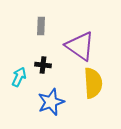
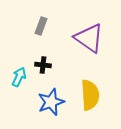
gray rectangle: rotated 18 degrees clockwise
purple triangle: moved 9 px right, 8 px up
yellow semicircle: moved 3 px left, 12 px down
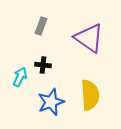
cyan arrow: moved 1 px right
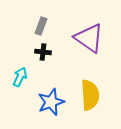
black cross: moved 13 px up
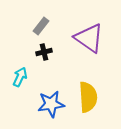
gray rectangle: rotated 18 degrees clockwise
black cross: moved 1 px right; rotated 21 degrees counterclockwise
yellow semicircle: moved 2 px left, 2 px down
blue star: moved 2 px down; rotated 12 degrees clockwise
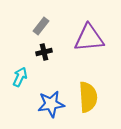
purple triangle: rotated 40 degrees counterclockwise
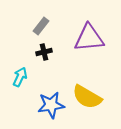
yellow semicircle: moved 1 px left; rotated 124 degrees clockwise
blue star: moved 1 px down
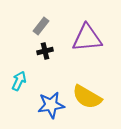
purple triangle: moved 2 px left
black cross: moved 1 px right, 1 px up
cyan arrow: moved 1 px left, 4 px down
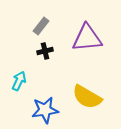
blue star: moved 6 px left, 5 px down
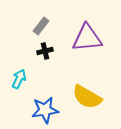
cyan arrow: moved 2 px up
